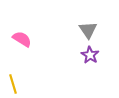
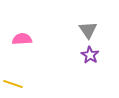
pink semicircle: rotated 36 degrees counterclockwise
yellow line: rotated 54 degrees counterclockwise
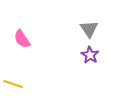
gray triangle: moved 1 px right, 1 px up
pink semicircle: rotated 120 degrees counterclockwise
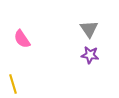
purple star: rotated 24 degrees counterclockwise
yellow line: rotated 54 degrees clockwise
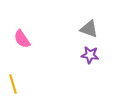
gray triangle: rotated 36 degrees counterclockwise
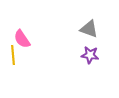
yellow line: moved 29 px up; rotated 12 degrees clockwise
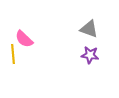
pink semicircle: moved 2 px right; rotated 12 degrees counterclockwise
yellow line: moved 1 px up
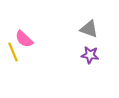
yellow line: moved 2 px up; rotated 18 degrees counterclockwise
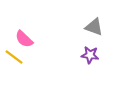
gray triangle: moved 5 px right, 2 px up
yellow line: moved 1 px right, 5 px down; rotated 30 degrees counterclockwise
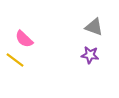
yellow line: moved 1 px right, 3 px down
